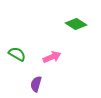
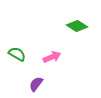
green diamond: moved 1 px right, 2 px down
purple semicircle: rotated 21 degrees clockwise
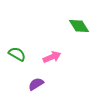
green diamond: moved 2 px right; rotated 25 degrees clockwise
purple semicircle: rotated 21 degrees clockwise
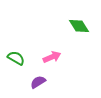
green semicircle: moved 1 px left, 4 px down
purple semicircle: moved 2 px right, 2 px up
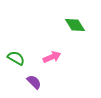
green diamond: moved 4 px left, 1 px up
purple semicircle: moved 4 px left; rotated 77 degrees clockwise
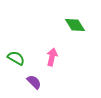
pink arrow: rotated 54 degrees counterclockwise
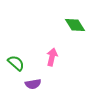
green semicircle: moved 5 px down; rotated 12 degrees clockwise
purple semicircle: moved 1 px left, 2 px down; rotated 126 degrees clockwise
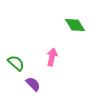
purple semicircle: rotated 126 degrees counterclockwise
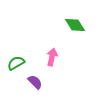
green semicircle: rotated 72 degrees counterclockwise
purple semicircle: moved 2 px right, 2 px up
